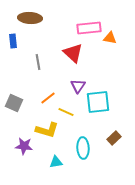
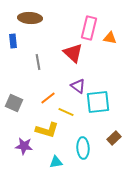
pink rectangle: rotated 70 degrees counterclockwise
purple triangle: rotated 28 degrees counterclockwise
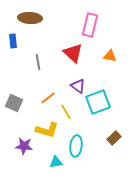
pink rectangle: moved 1 px right, 3 px up
orange triangle: moved 18 px down
cyan square: rotated 15 degrees counterclockwise
yellow line: rotated 35 degrees clockwise
cyan ellipse: moved 7 px left, 2 px up; rotated 10 degrees clockwise
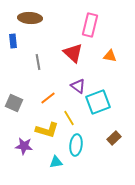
yellow line: moved 3 px right, 6 px down
cyan ellipse: moved 1 px up
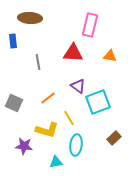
red triangle: rotated 40 degrees counterclockwise
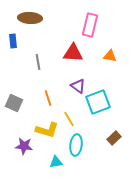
orange line: rotated 70 degrees counterclockwise
yellow line: moved 1 px down
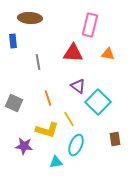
orange triangle: moved 2 px left, 2 px up
cyan square: rotated 25 degrees counterclockwise
brown rectangle: moved 1 px right, 1 px down; rotated 56 degrees counterclockwise
cyan ellipse: rotated 15 degrees clockwise
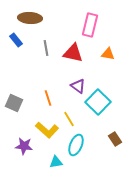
blue rectangle: moved 3 px right, 1 px up; rotated 32 degrees counterclockwise
red triangle: rotated 10 degrees clockwise
gray line: moved 8 px right, 14 px up
yellow L-shape: rotated 25 degrees clockwise
brown rectangle: rotated 24 degrees counterclockwise
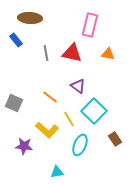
gray line: moved 5 px down
red triangle: moved 1 px left
orange line: moved 2 px right, 1 px up; rotated 35 degrees counterclockwise
cyan square: moved 4 px left, 9 px down
cyan ellipse: moved 4 px right
cyan triangle: moved 1 px right, 10 px down
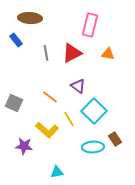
red triangle: rotated 40 degrees counterclockwise
cyan ellipse: moved 13 px right, 2 px down; rotated 65 degrees clockwise
